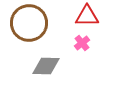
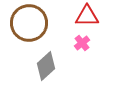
gray diamond: rotated 44 degrees counterclockwise
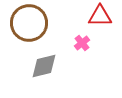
red triangle: moved 13 px right
gray diamond: moved 2 px left; rotated 28 degrees clockwise
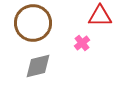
brown circle: moved 4 px right
gray diamond: moved 6 px left
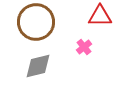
brown circle: moved 3 px right, 1 px up
pink cross: moved 2 px right, 4 px down
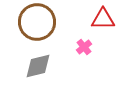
red triangle: moved 3 px right, 3 px down
brown circle: moved 1 px right
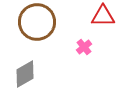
red triangle: moved 3 px up
gray diamond: moved 13 px left, 8 px down; rotated 16 degrees counterclockwise
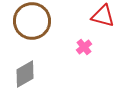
red triangle: rotated 15 degrees clockwise
brown circle: moved 5 px left, 1 px up
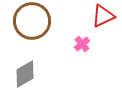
red triangle: rotated 40 degrees counterclockwise
pink cross: moved 2 px left, 3 px up
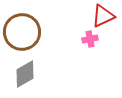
brown circle: moved 10 px left, 11 px down
pink cross: moved 8 px right, 5 px up; rotated 28 degrees clockwise
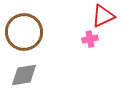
brown circle: moved 2 px right
gray diamond: moved 1 px left, 1 px down; rotated 20 degrees clockwise
